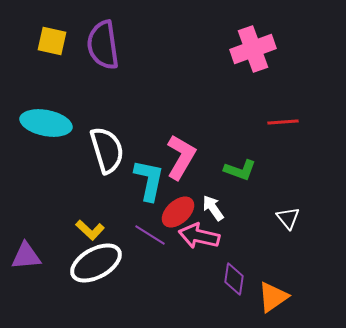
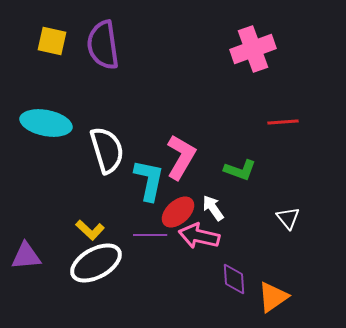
purple line: rotated 32 degrees counterclockwise
purple diamond: rotated 12 degrees counterclockwise
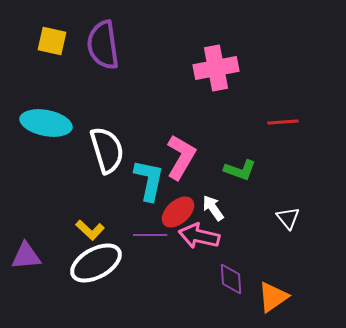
pink cross: moved 37 px left, 19 px down; rotated 9 degrees clockwise
purple diamond: moved 3 px left
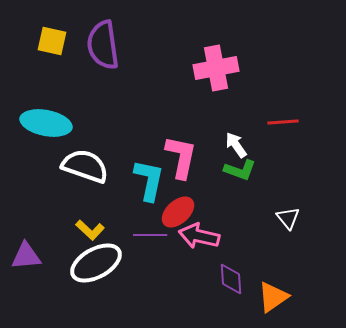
white semicircle: moved 22 px left, 16 px down; rotated 54 degrees counterclockwise
pink L-shape: rotated 18 degrees counterclockwise
white arrow: moved 23 px right, 63 px up
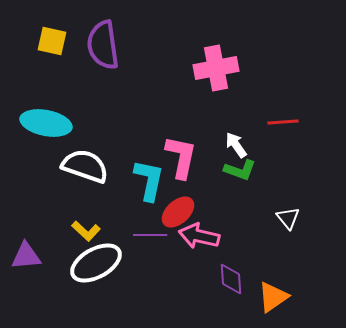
yellow L-shape: moved 4 px left, 1 px down
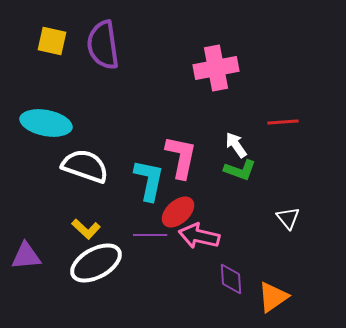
yellow L-shape: moved 2 px up
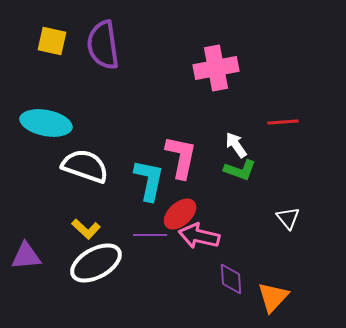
red ellipse: moved 2 px right, 2 px down
orange triangle: rotated 12 degrees counterclockwise
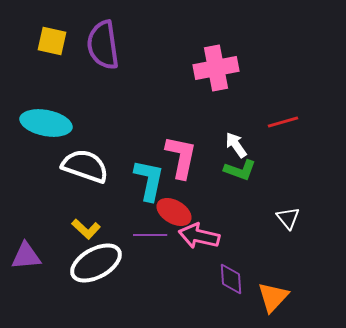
red line: rotated 12 degrees counterclockwise
red ellipse: moved 6 px left, 2 px up; rotated 72 degrees clockwise
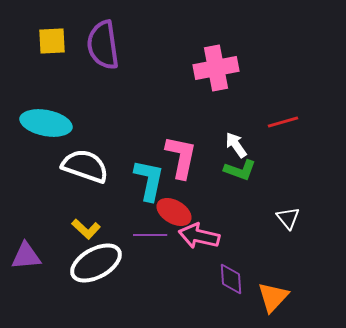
yellow square: rotated 16 degrees counterclockwise
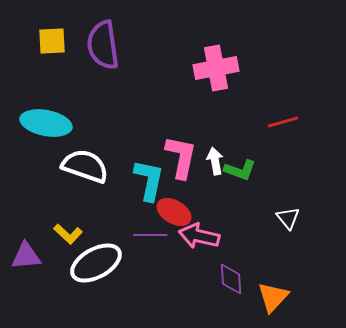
white arrow: moved 21 px left, 16 px down; rotated 24 degrees clockwise
yellow L-shape: moved 18 px left, 5 px down
